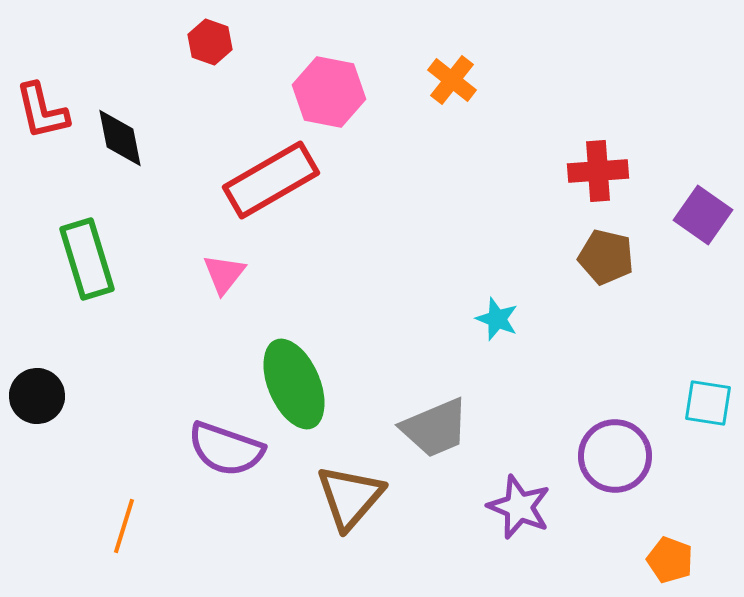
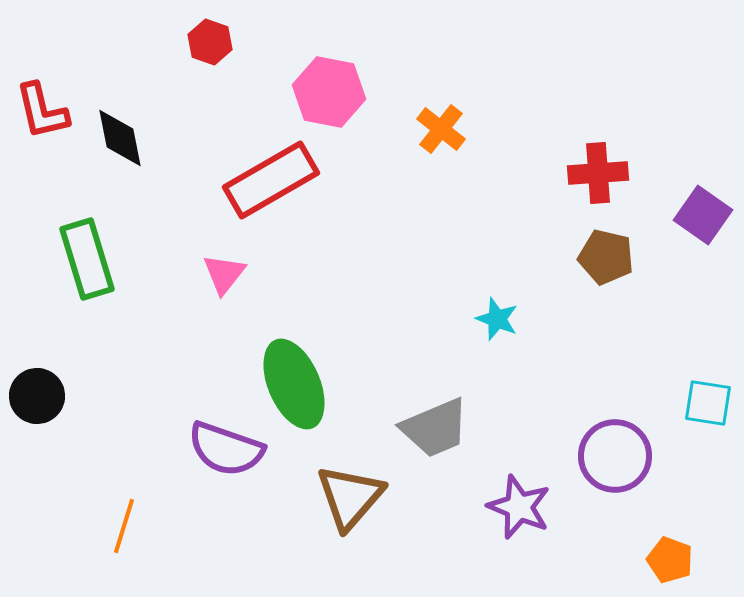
orange cross: moved 11 px left, 49 px down
red cross: moved 2 px down
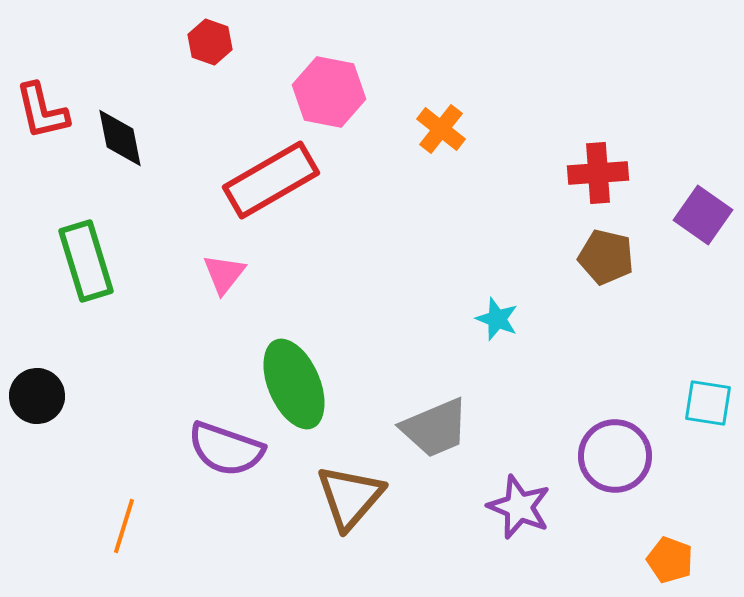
green rectangle: moved 1 px left, 2 px down
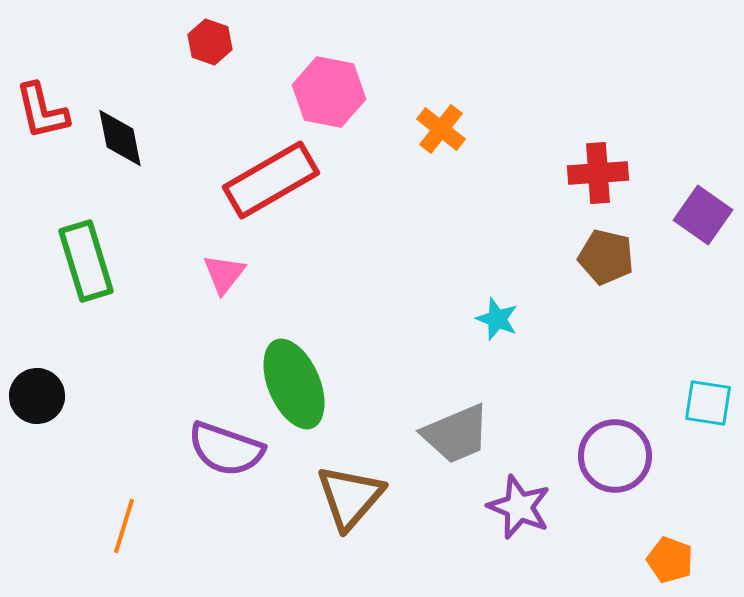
gray trapezoid: moved 21 px right, 6 px down
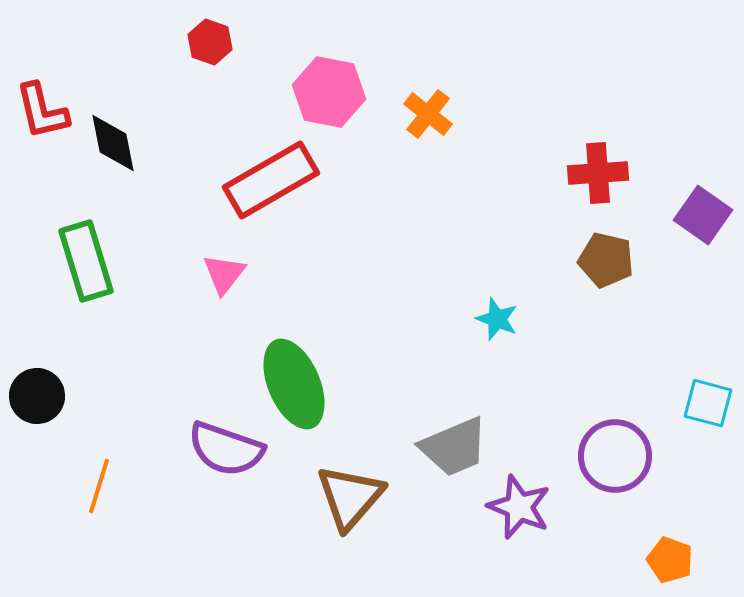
orange cross: moved 13 px left, 15 px up
black diamond: moved 7 px left, 5 px down
brown pentagon: moved 3 px down
cyan square: rotated 6 degrees clockwise
gray trapezoid: moved 2 px left, 13 px down
orange line: moved 25 px left, 40 px up
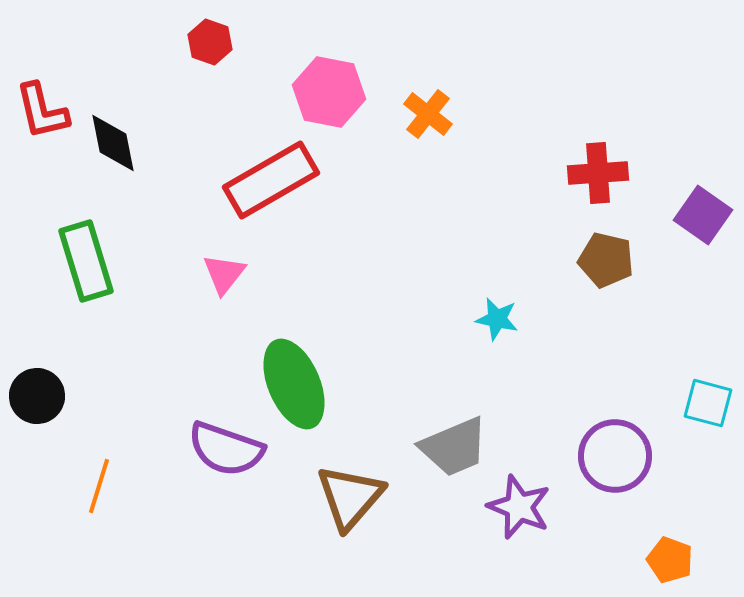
cyan star: rotated 9 degrees counterclockwise
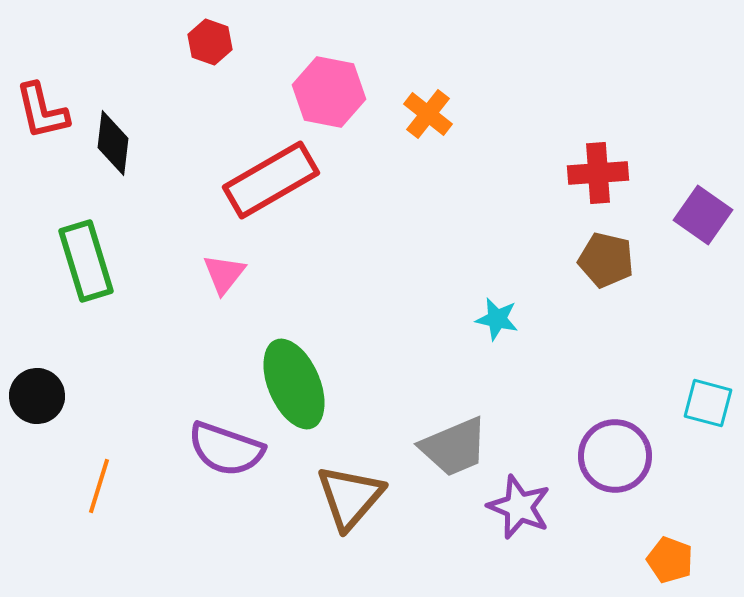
black diamond: rotated 18 degrees clockwise
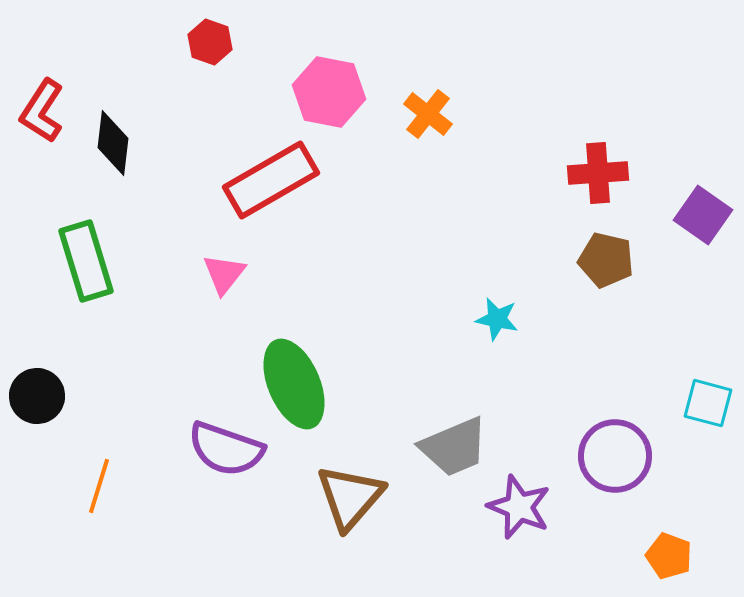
red L-shape: rotated 46 degrees clockwise
orange pentagon: moved 1 px left, 4 px up
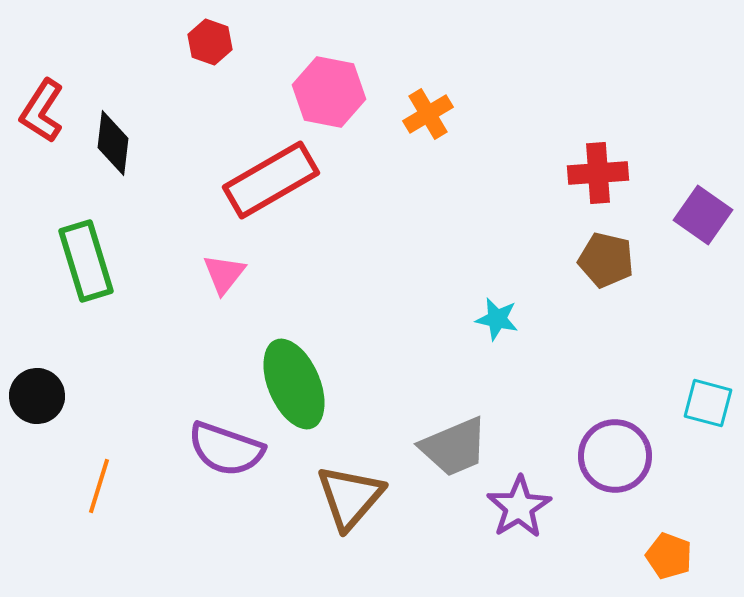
orange cross: rotated 21 degrees clockwise
purple star: rotated 18 degrees clockwise
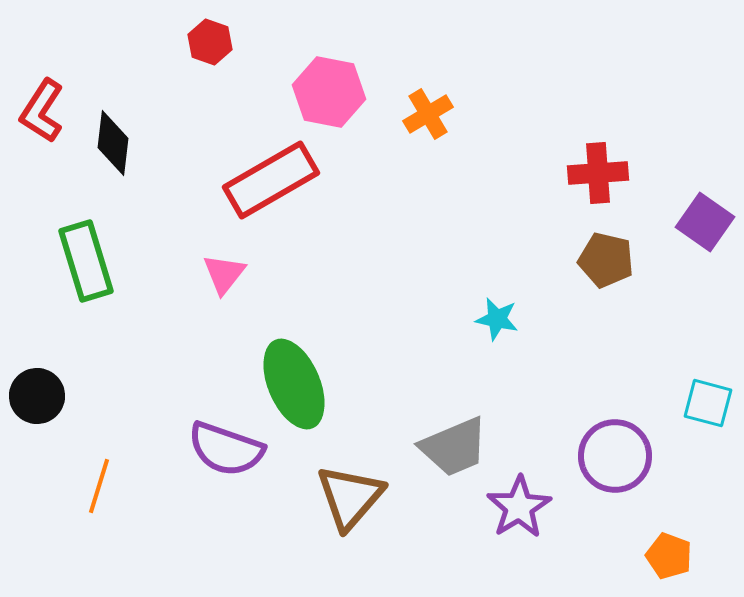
purple square: moved 2 px right, 7 px down
